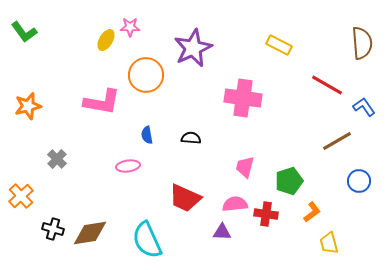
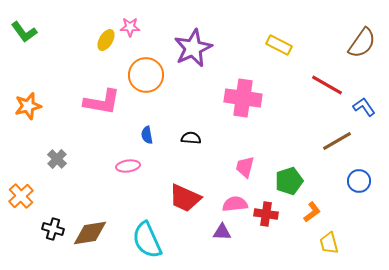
brown semicircle: rotated 40 degrees clockwise
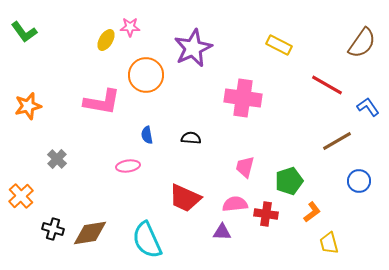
blue L-shape: moved 4 px right
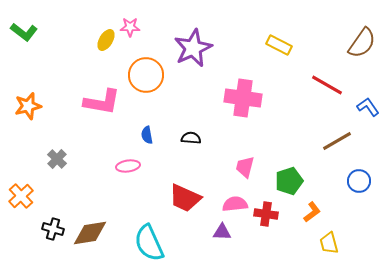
green L-shape: rotated 16 degrees counterclockwise
cyan semicircle: moved 2 px right, 3 px down
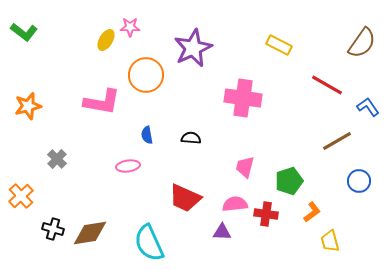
yellow trapezoid: moved 1 px right, 2 px up
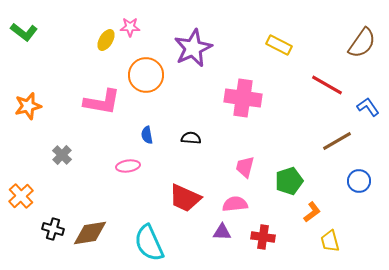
gray cross: moved 5 px right, 4 px up
red cross: moved 3 px left, 23 px down
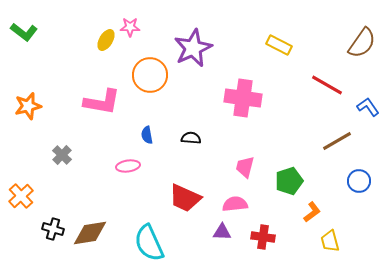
orange circle: moved 4 px right
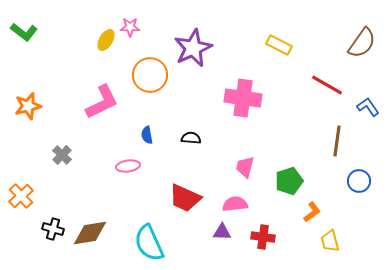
pink L-shape: rotated 36 degrees counterclockwise
brown line: rotated 52 degrees counterclockwise
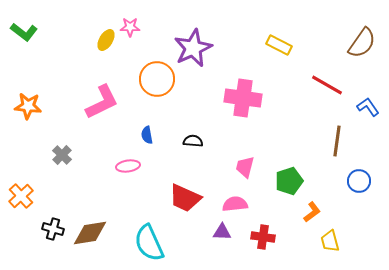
orange circle: moved 7 px right, 4 px down
orange star: rotated 20 degrees clockwise
black semicircle: moved 2 px right, 3 px down
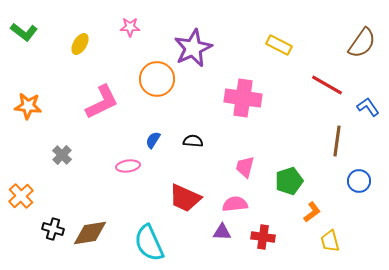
yellow ellipse: moved 26 px left, 4 px down
blue semicircle: moved 6 px right, 5 px down; rotated 42 degrees clockwise
